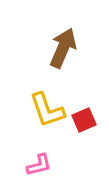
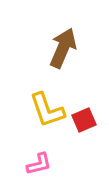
pink L-shape: moved 1 px up
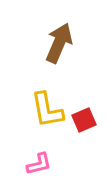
brown arrow: moved 4 px left, 5 px up
yellow L-shape: rotated 9 degrees clockwise
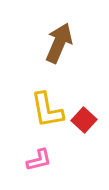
red square: rotated 25 degrees counterclockwise
pink L-shape: moved 4 px up
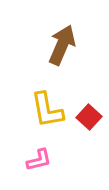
brown arrow: moved 3 px right, 2 px down
red square: moved 5 px right, 3 px up
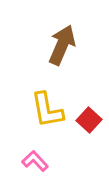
red square: moved 3 px down
pink L-shape: moved 4 px left, 1 px down; rotated 120 degrees counterclockwise
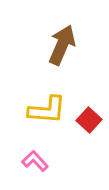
yellow L-shape: rotated 75 degrees counterclockwise
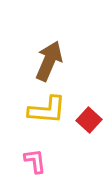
brown arrow: moved 13 px left, 16 px down
pink L-shape: rotated 36 degrees clockwise
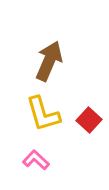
yellow L-shape: moved 4 px left, 4 px down; rotated 69 degrees clockwise
pink L-shape: moved 1 px right, 1 px up; rotated 40 degrees counterclockwise
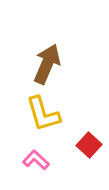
brown arrow: moved 2 px left, 3 px down
red square: moved 25 px down
